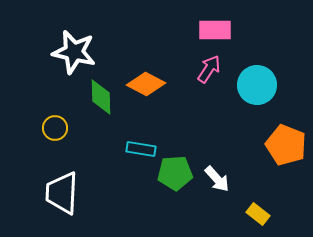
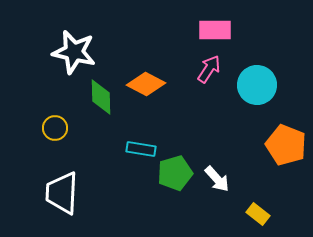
green pentagon: rotated 12 degrees counterclockwise
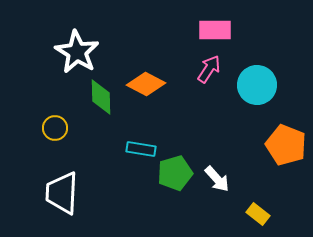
white star: moved 3 px right; rotated 18 degrees clockwise
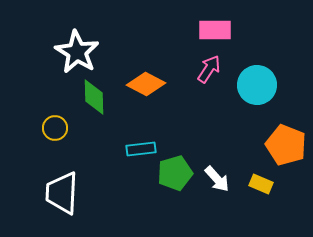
green diamond: moved 7 px left
cyan rectangle: rotated 16 degrees counterclockwise
yellow rectangle: moved 3 px right, 30 px up; rotated 15 degrees counterclockwise
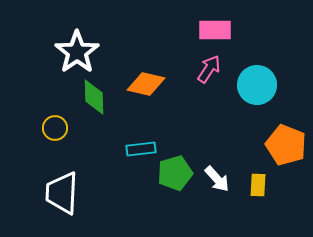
white star: rotated 6 degrees clockwise
orange diamond: rotated 15 degrees counterclockwise
yellow rectangle: moved 3 px left, 1 px down; rotated 70 degrees clockwise
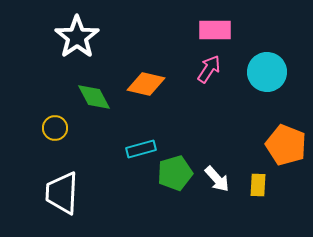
white star: moved 15 px up
cyan circle: moved 10 px right, 13 px up
green diamond: rotated 27 degrees counterclockwise
cyan rectangle: rotated 8 degrees counterclockwise
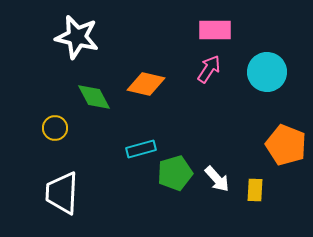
white star: rotated 24 degrees counterclockwise
yellow rectangle: moved 3 px left, 5 px down
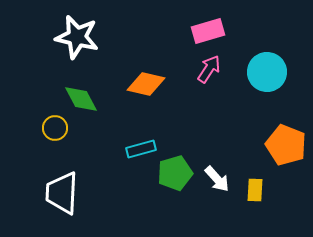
pink rectangle: moved 7 px left, 1 px down; rotated 16 degrees counterclockwise
green diamond: moved 13 px left, 2 px down
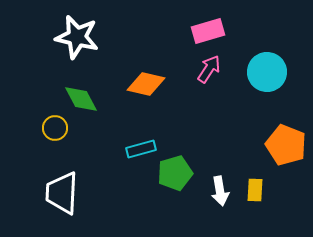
white arrow: moved 3 px right, 12 px down; rotated 32 degrees clockwise
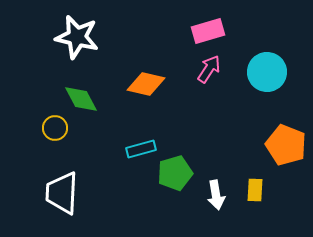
white arrow: moved 4 px left, 4 px down
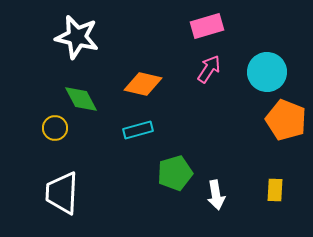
pink rectangle: moved 1 px left, 5 px up
orange diamond: moved 3 px left
orange pentagon: moved 25 px up
cyan rectangle: moved 3 px left, 19 px up
yellow rectangle: moved 20 px right
